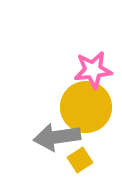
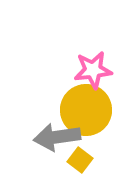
yellow circle: moved 3 px down
yellow square: rotated 20 degrees counterclockwise
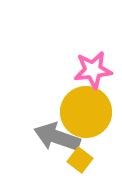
yellow circle: moved 2 px down
gray arrow: rotated 27 degrees clockwise
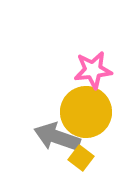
yellow square: moved 1 px right, 2 px up
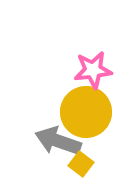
gray arrow: moved 1 px right, 4 px down
yellow square: moved 6 px down
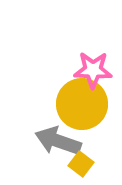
pink star: rotated 9 degrees clockwise
yellow circle: moved 4 px left, 8 px up
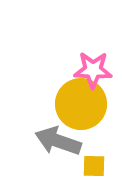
yellow circle: moved 1 px left
yellow square: moved 13 px right, 2 px down; rotated 35 degrees counterclockwise
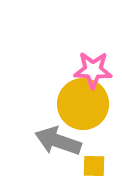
yellow circle: moved 2 px right
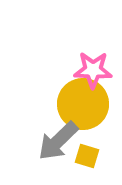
gray arrow: rotated 63 degrees counterclockwise
yellow square: moved 7 px left, 10 px up; rotated 15 degrees clockwise
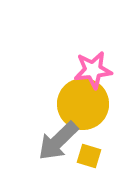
pink star: rotated 9 degrees counterclockwise
yellow square: moved 2 px right
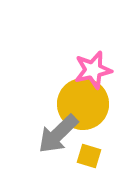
pink star: rotated 6 degrees counterclockwise
gray arrow: moved 7 px up
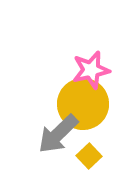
pink star: moved 2 px left
yellow square: rotated 30 degrees clockwise
